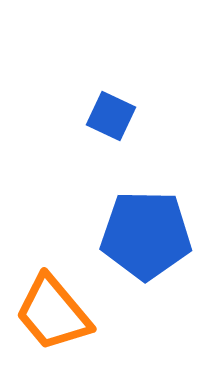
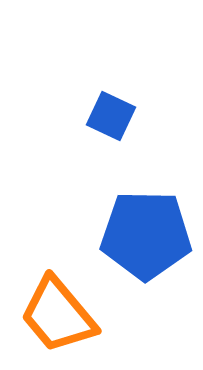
orange trapezoid: moved 5 px right, 2 px down
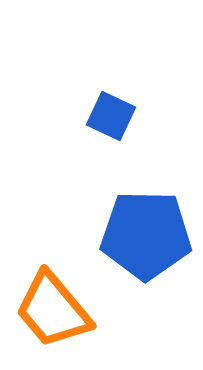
orange trapezoid: moved 5 px left, 5 px up
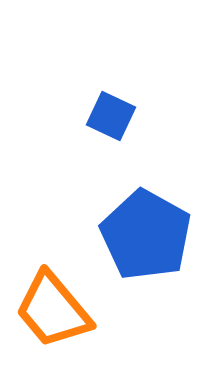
blue pentagon: rotated 28 degrees clockwise
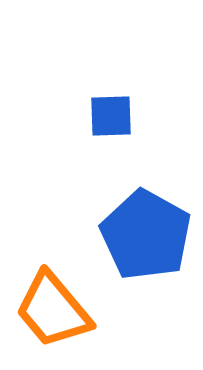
blue square: rotated 27 degrees counterclockwise
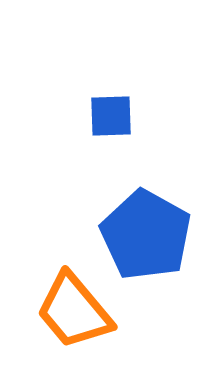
orange trapezoid: moved 21 px right, 1 px down
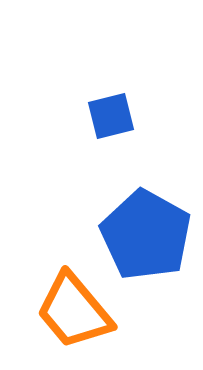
blue square: rotated 12 degrees counterclockwise
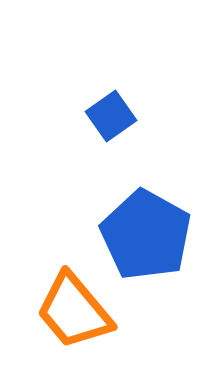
blue square: rotated 21 degrees counterclockwise
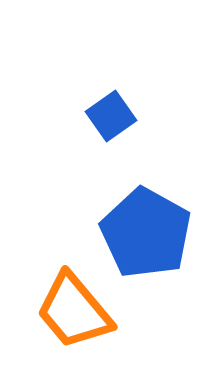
blue pentagon: moved 2 px up
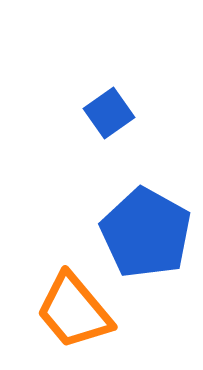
blue square: moved 2 px left, 3 px up
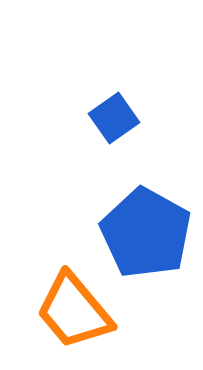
blue square: moved 5 px right, 5 px down
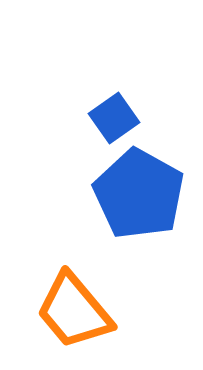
blue pentagon: moved 7 px left, 39 px up
